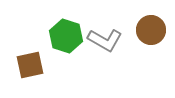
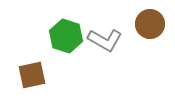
brown circle: moved 1 px left, 6 px up
brown square: moved 2 px right, 10 px down
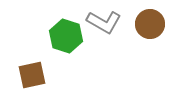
gray L-shape: moved 1 px left, 18 px up
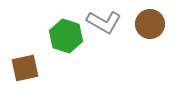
brown square: moved 7 px left, 7 px up
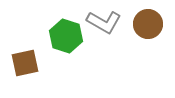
brown circle: moved 2 px left
brown square: moved 5 px up
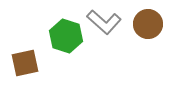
gray L-shape: rotated 12 degrees clockwise
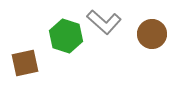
brown circle: moved 4 px right, 10 px down
